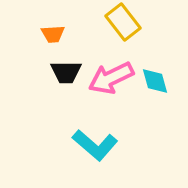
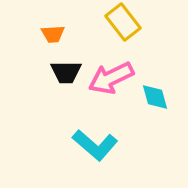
cyan diamond: moved 16 px down
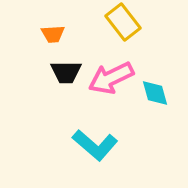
cyan diamond: moved 4 px up
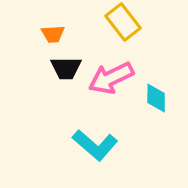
black trapezoid: moved 4 px up
cyan diamond: moved 1 px right, 5 px down; rotated 16 degrees clockwise
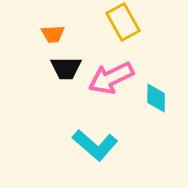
yellow rectangle: rotated 9 degrees clockwise
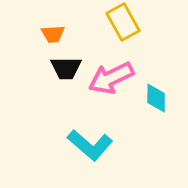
cyan L-shape: moved 5 px left
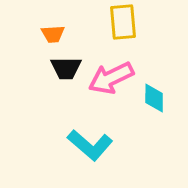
yellow rectangle: rotated 24 degrees clockwise
cyan diamond: moved 2 px left
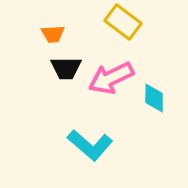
yellow rectangle: rotated 48 degrees counterclockwise
